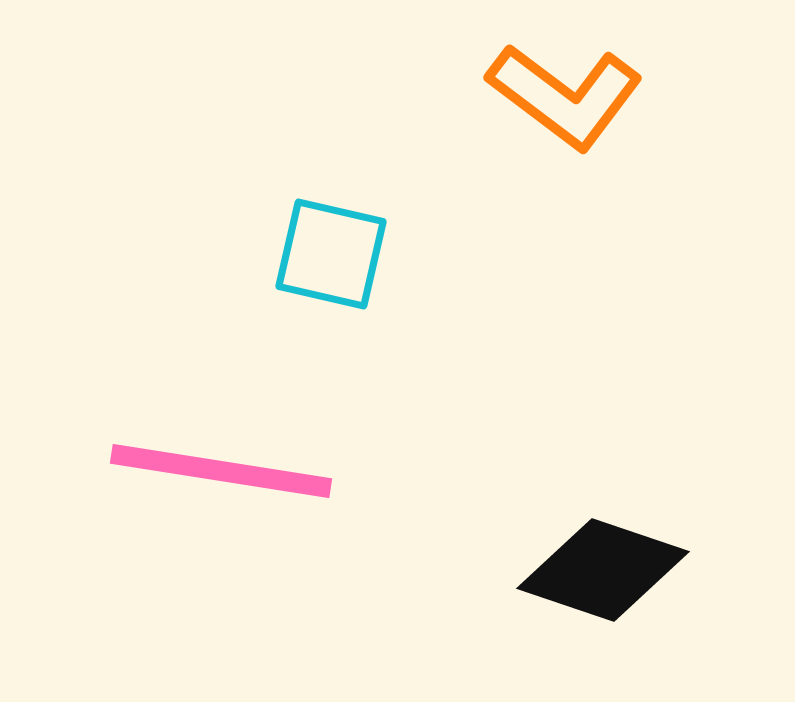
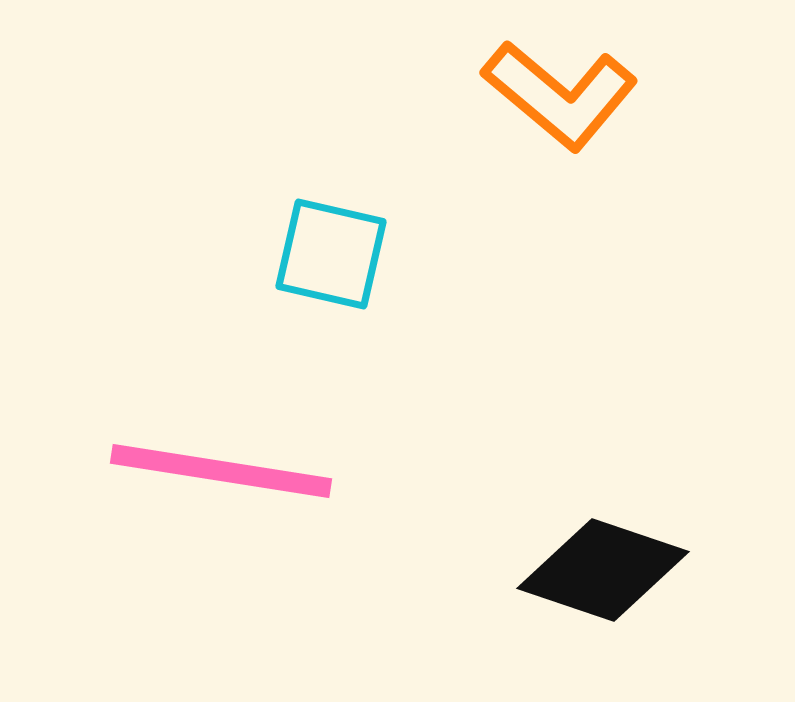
orange L-shape: moved 5 px left, 1 px up; rotated 3 degrees clockwise
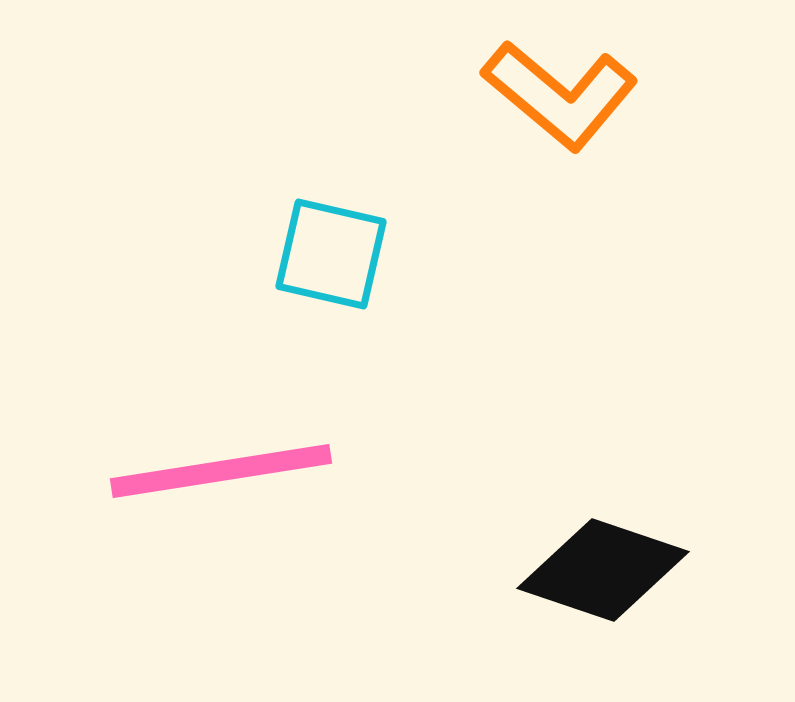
pink line: rotated 18 degrees counterclockwise
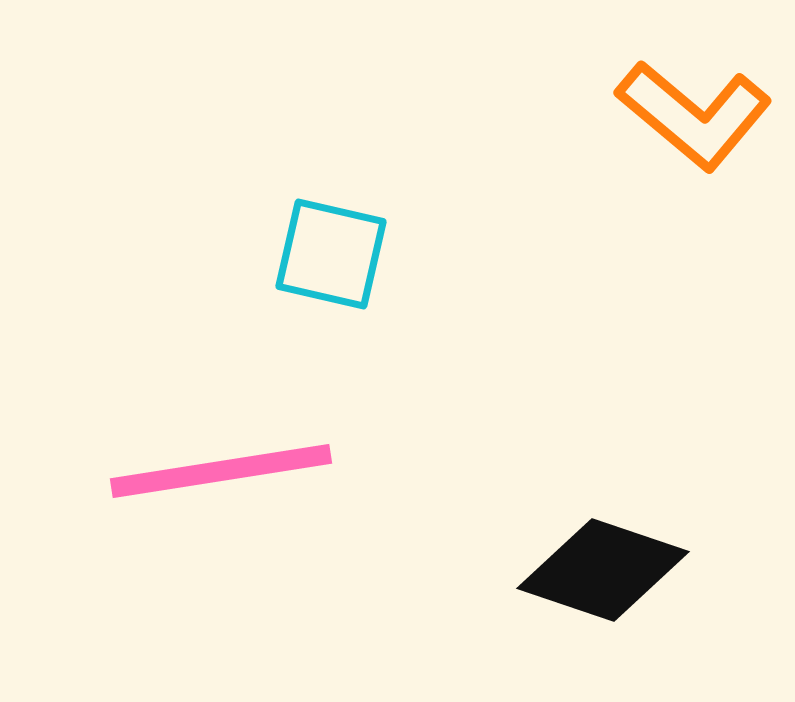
orange L-shape: moved 134 px right, 20 px down
